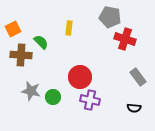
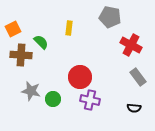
red cross: moved 6 px right, 6 px down; rotated 10 degrees clockwise
green circle: moved 2 px down
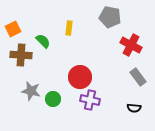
green semicircle: moved 2 px right, 1 px up
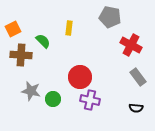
black semicircle: moved 2 px right
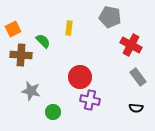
green circle: moved 13 px down
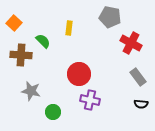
orange square: moved 1 px right, 6 px up; rotated 21 degrees counterclockwise
red cross: moved 2 px up
red circle: moved 1 px left, 3 px up
black semicircle: moved 5 px right, 4 px up
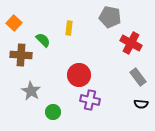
green semicircle: moved 1 px up
red circle: moved 1 px down
gray star: rotated 18 degrees clockwise
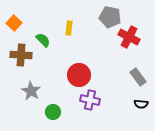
red cross: moved 2 px left, 6 px up
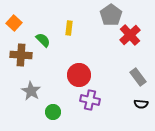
gray pentagon: moved 1 px right, 2 px up; rotated 25 degrees clockwise
red cross: moved 1 px right, 2 px up; rotated 20 degrees clockwise
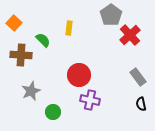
gray star: rotated 18 degrees clockwise
black semicircle: rotated 72 degrees clockwise
